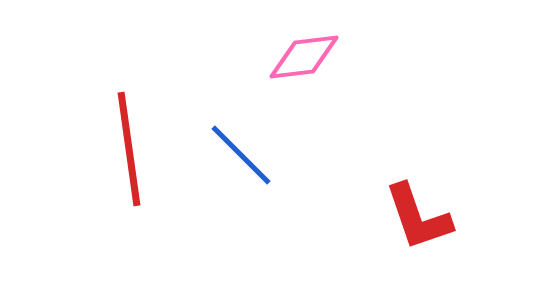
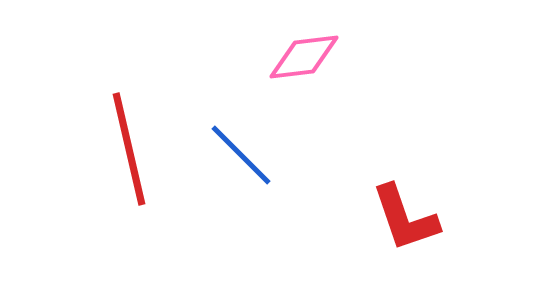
red line: rotated 5 degrees counterclockwise
red L-shape: moved 13 px left, 1 px down
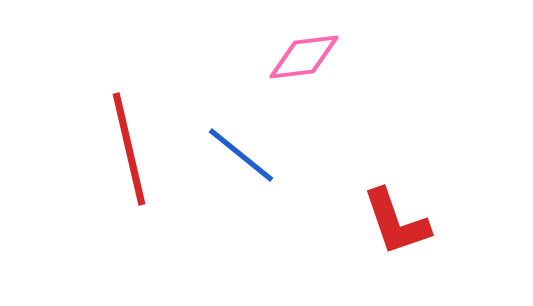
blue line: rotated 6 degrees counterclockwise
red L-shape: moved 9 px left, 4 px down
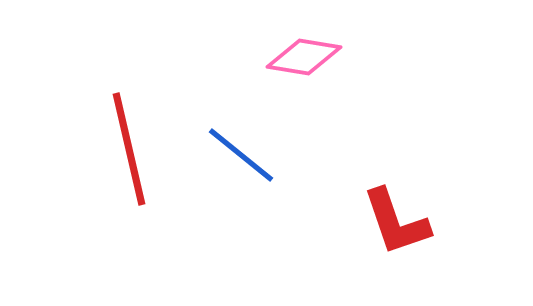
pink diamond: rotated 16 degrees clockwise
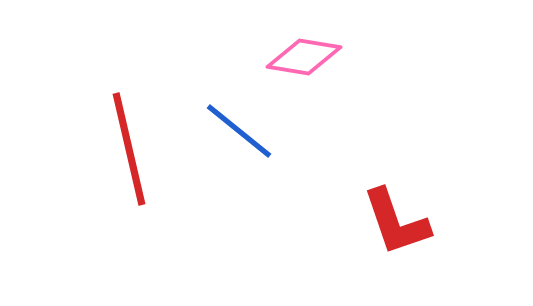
blue line: moved 2 px left, 24 px up
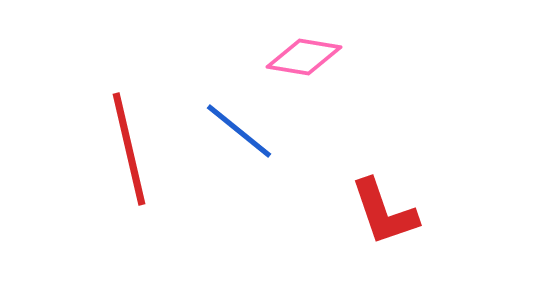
red L-shape: moved 12 px left, 10 px up
